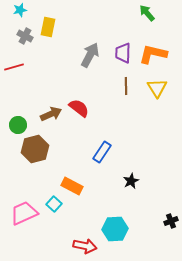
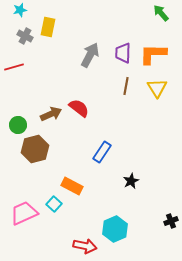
green arrow: moved 14 px right
orange L-shape: rotated 12 degrees counterclockwise
brown line: rotated 12 degrees clockwise
cyan hexagon: rotated 20 degrees counterclockwise
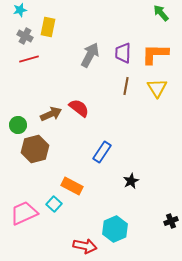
orange L-shape: moved 2 px right
red line: moved 15 px right, 8 px up
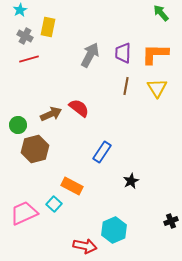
cyan star: rotated 16 degrees counterclockwise
cyan hexagon: moved 1 px left, 1 px down
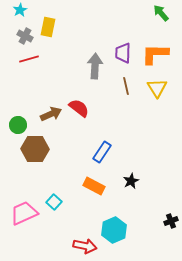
gray arrow: moved 5 px right, 11 px down; rotated 25 degrees counterclockwise
brown line: rotated 24 degrees counterclockwise
brown hexagon: rotated 16 degrees clockwise
orange rectangle: moved 22 px right
cyan square: moved 2 px up
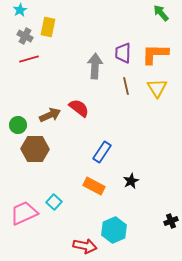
brown arrow: moved 1 px left, 1 px down
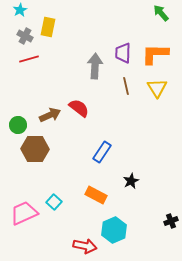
orange rectangle: moved 2 px right, 9 px down
